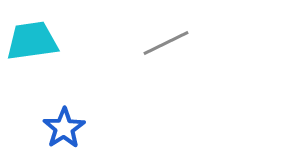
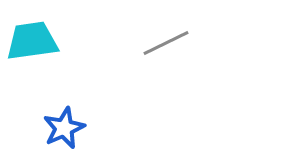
blue star: rotated 9 degrees clockwise
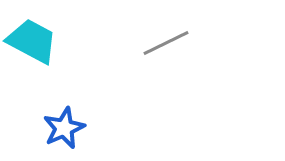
cyan trapezoid: rotated 36 degrees clockwise
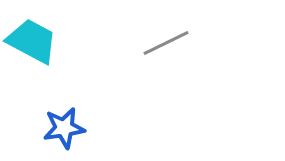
blue star: rotated 15 degrees clockwise
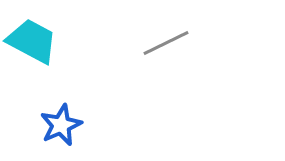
blue star: moved 3 px left, 3 px up; rotated 15 degrees counterclockwise
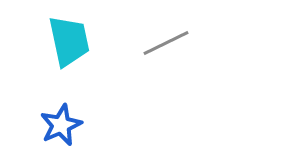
cyan trapezoid: moved 37 px right; rotated 50 degrees clockwise
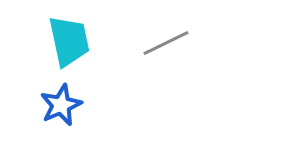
blue star: moved 20 px up
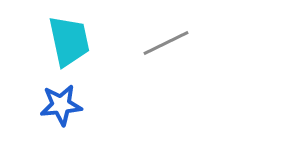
blue star: rotated 18 degrees clockwise
